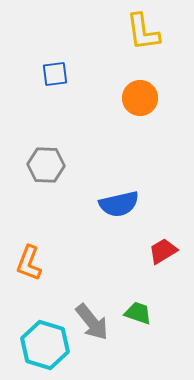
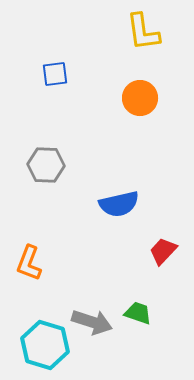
red trapezoid: rotated 16 degrees counterclockwise
gray arrow: rotated 33 degrees counterclockwise
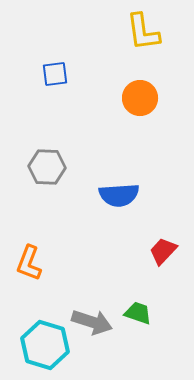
gray hexagon: moved 1 px right, 2 px down
blue semicircle: moved 9 px up; rotated 9 degrees clockwise
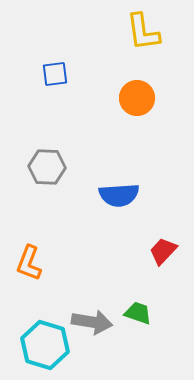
orange circle: moved 3 px left
gray arrow: rotated 9 degrees counterclockwise
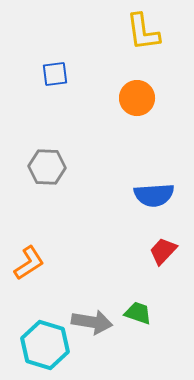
blue semicircle: moved 35 px right
orange L-shape: rotated 144 degrees counterclockwise
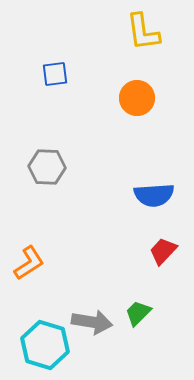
green trapezoid: rotated 64 degrees counterclockwise
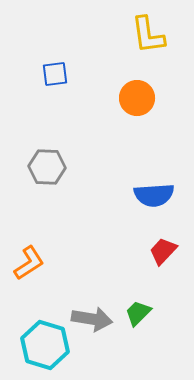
yellow L-shape: moved 5 px right, 3 px down
gray arrow: moved 3 px up
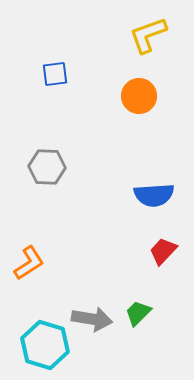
yellow L-shape: rotated 78 degrees clockwise
orange circle: moved 2 px right, 2 px up
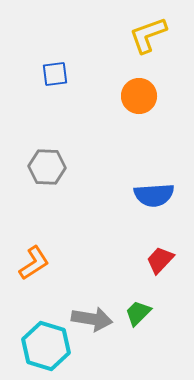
red trapezoid: moved 3 px left, 9 px down
orange L-shape: moved 5 px right
cyan hexagon: moved 1 px right, 1 px down
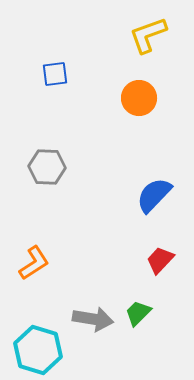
orange circle: moved 2 px down
blue semicircle: rotated 138 degrees clockwise
gray arrow: moved 1 px right
cyan hexagon: moved 8 px left, 4 px down
